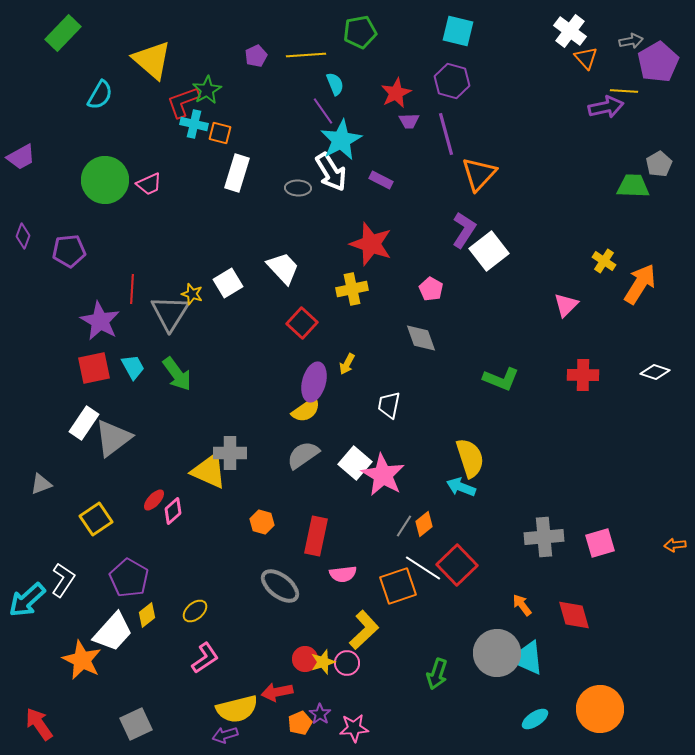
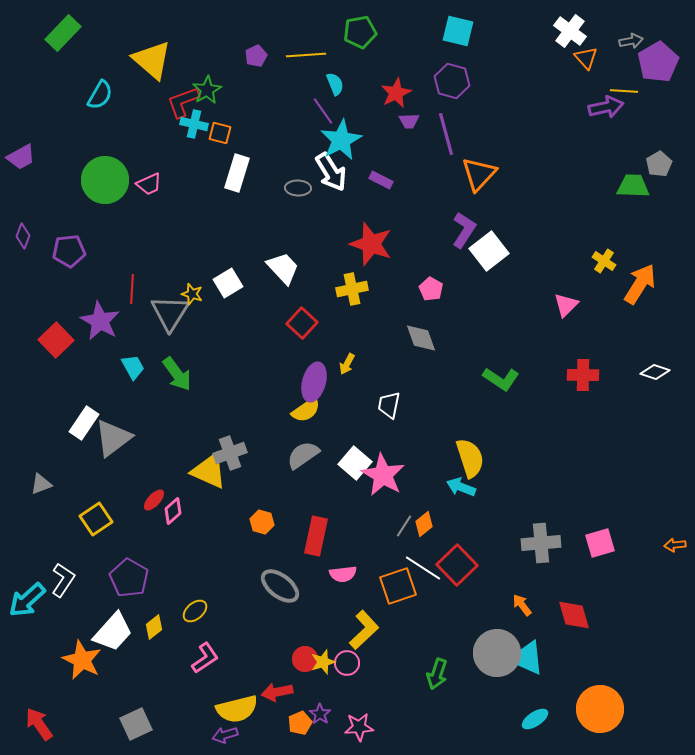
red square at (94, 368): moved 38 px left, 28 px up; rotated 32 degrees counterclockwise
green L-shape at (501, 379): rotated 12 degrees clockwise
gray cross at (230, 453): rotated 20 degrees counterclockwise
gray cross at (544, 537): moved 3 px left, 6 px down
yellow diamond at (147, 615): moved 7 px right, 12 px down
pink star at (354, 728): moved 5 px right, 1 px up
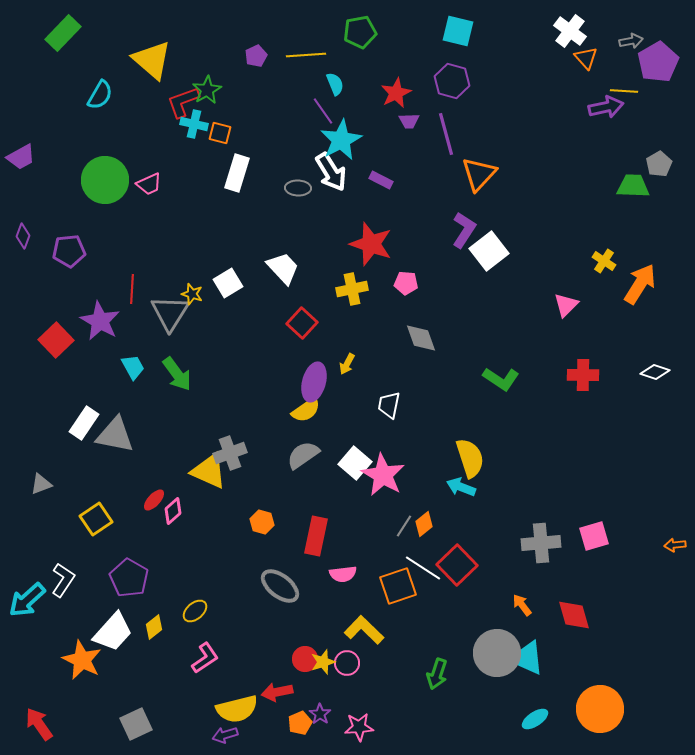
pink pentagon at (431, 289): moved 25 px left, 6 px up; rotated 25 degrees counterclockwise
gray triangle at (113, 438): moved 2 px right, 3 px up; rotated 48 degrees clockwise
pink square at (600, 543): moved 6 px left, 7 px up
yellow L-shape at (364, 630): rotated 93 degrees counterclockwise
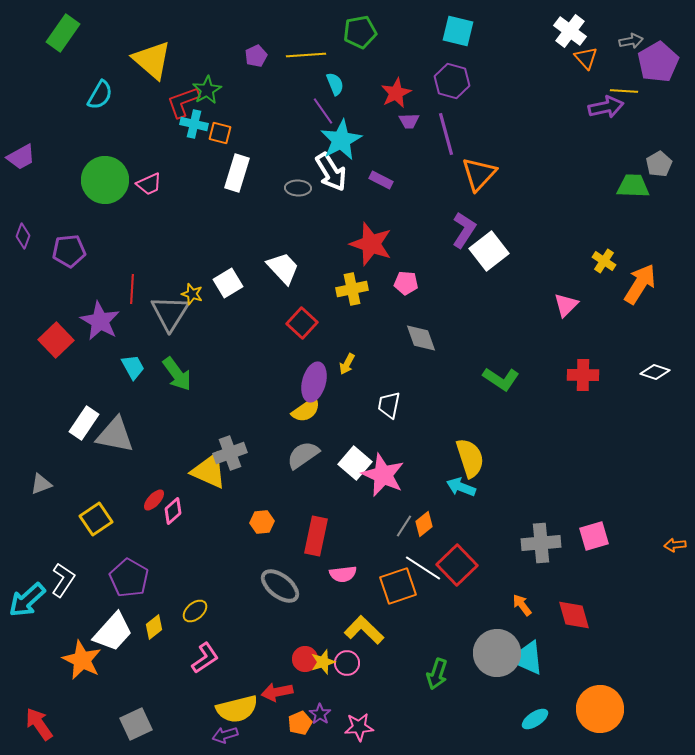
green rectangle at (63, 33): rotated 9 degrees counterclockwise
pink star at (383, 475): rotated 6 degrees counterclockwise
orange hexagon at (262, 522): rotated 20 degrees counterclockwise
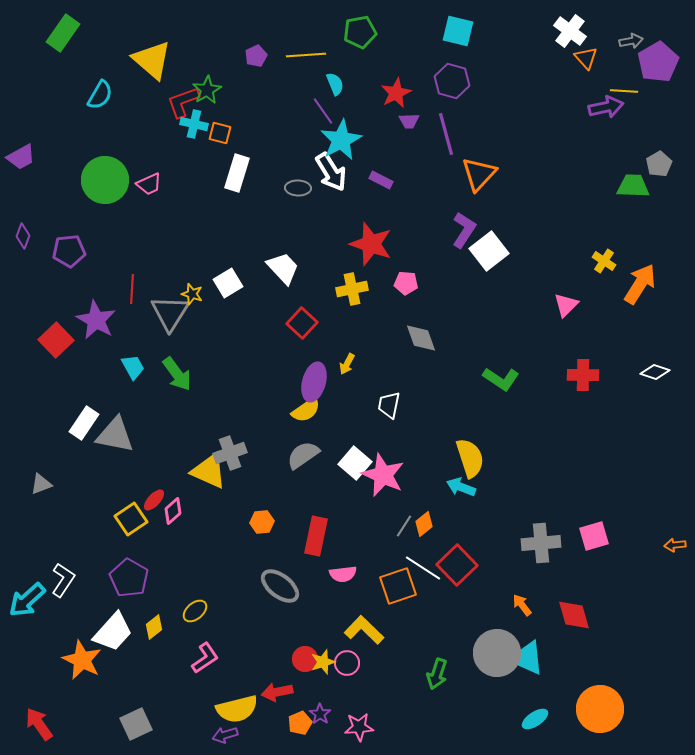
purple star at (100, 321): moved 4 px left, 1 px up
yellow square at (96, 519): moved 35 px right
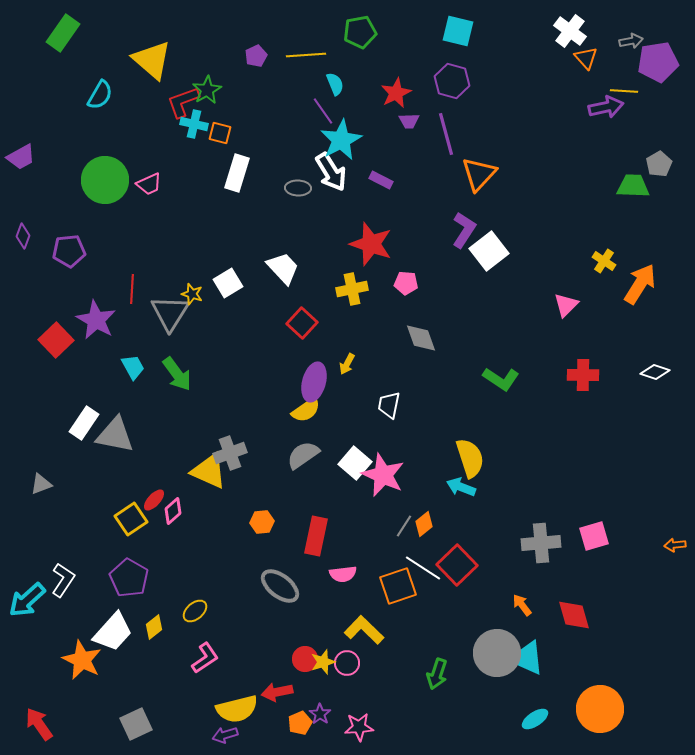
purple pentagon at (658, 62): rotated 21 degrees clockwise
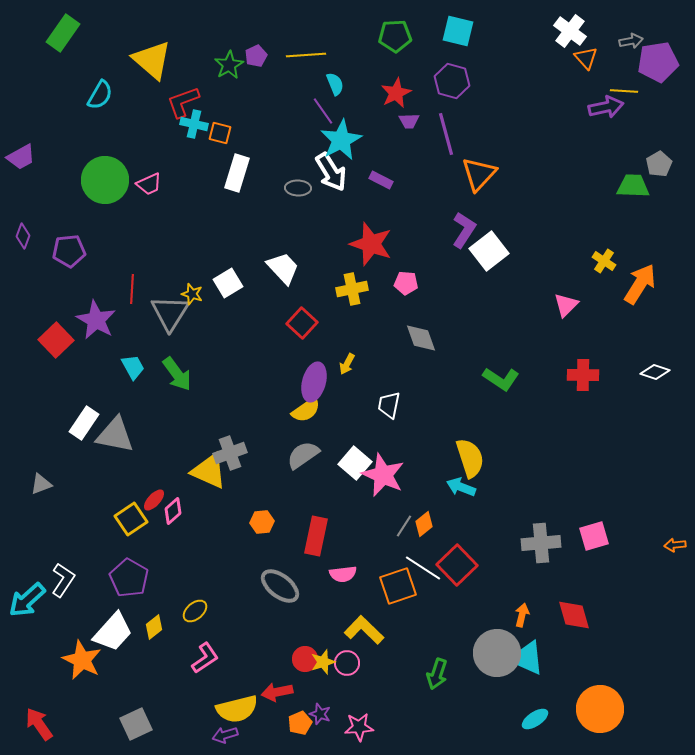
green pentagon at (360, 32): moved 35 px right, 4 px down; rotated 8 degrees clockwise
green star at (207, 90): moved 22 px right, 25 px up
orange arrow at (522, 605): moved 10 px down; rotated 50 degrees clockwise
purple star at (320, 714): rotated 15 degrees counterclockwise
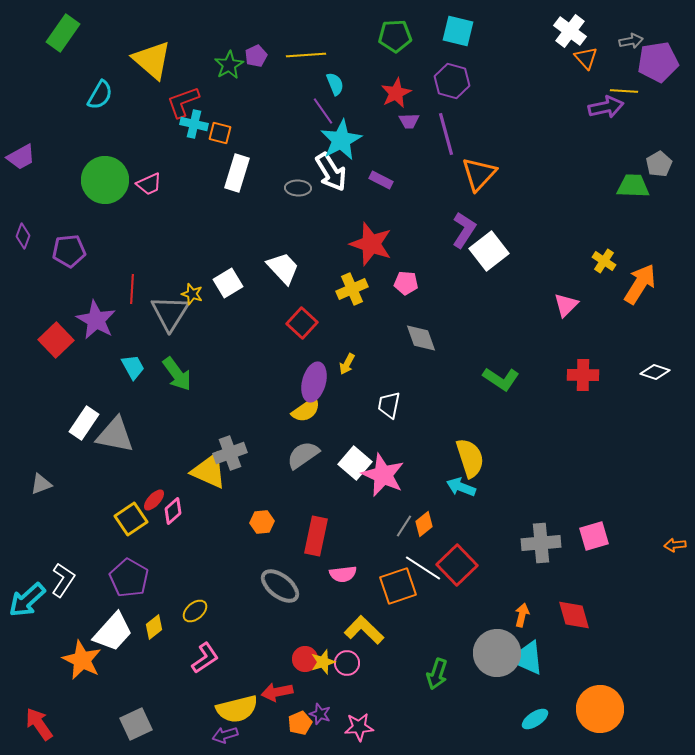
yellow cross at (352, 289): rotated 12 degrees counterclockwise
